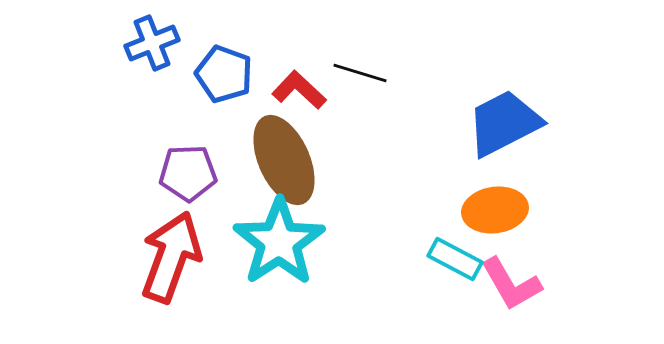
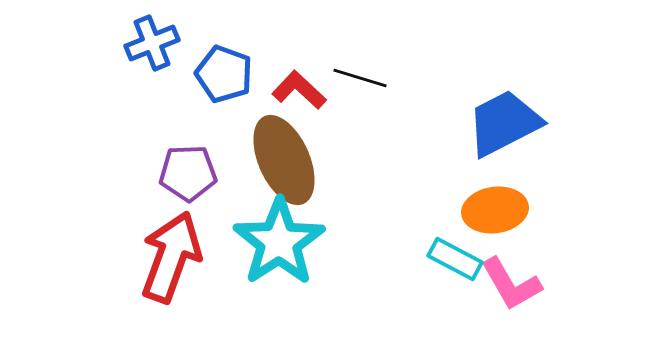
black line: moved 5 px down
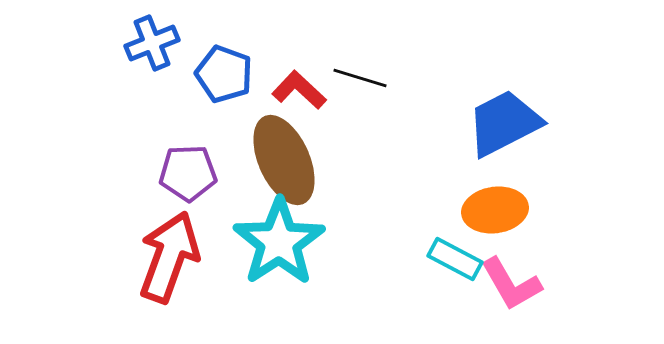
red arrow: moved 2 px left
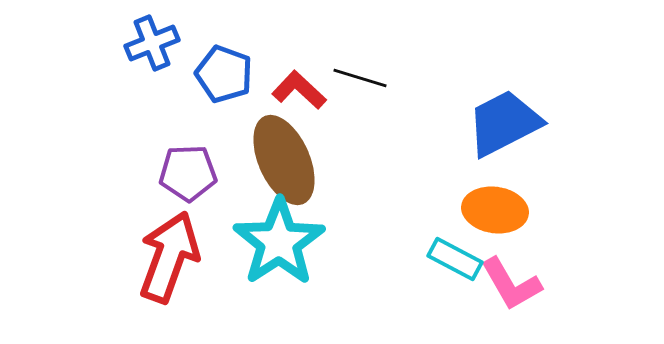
orange ellipse: rotated 16 degrees clockwise
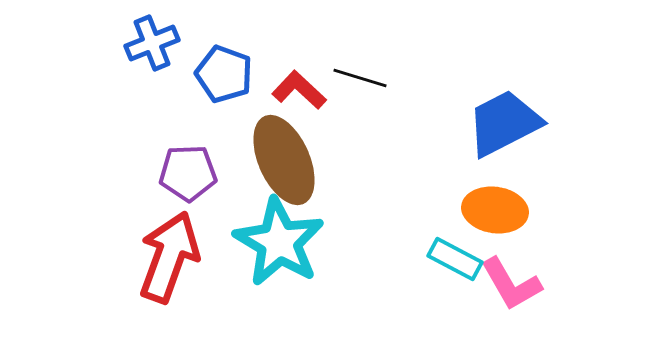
cyan star: rotated 8 degrees counterclockwise
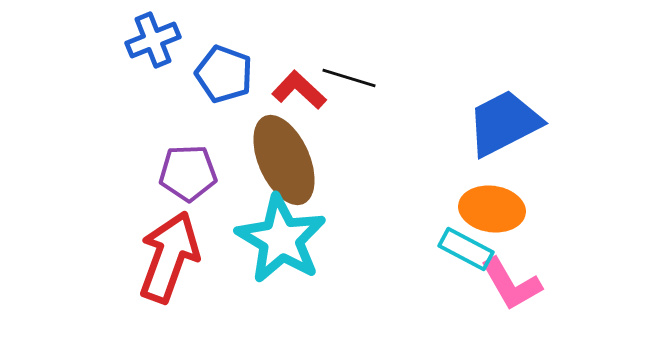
blue cross: moved 1 px right, 3 px up
black line: moved 11 px left
orange ellipse: moved 3 px left, 1 px up
cyan star: moved 2 px right, 3 px up
cyan rectangle: moved 11 px right, 10 px up
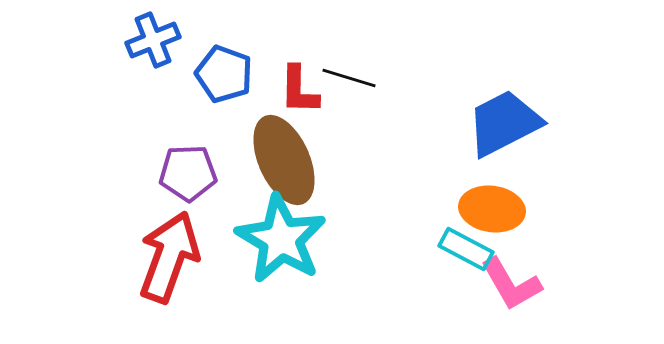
red L-shape: rotated 132 degrees counterclockwise
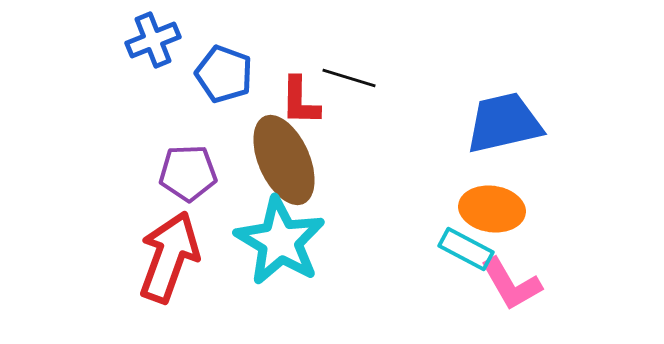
red L-shape: moved 1 px right, 11 px down
blue trapezoid: rotated 14 degrees clockwise
cyan star: moved 1 px left, 2 px down
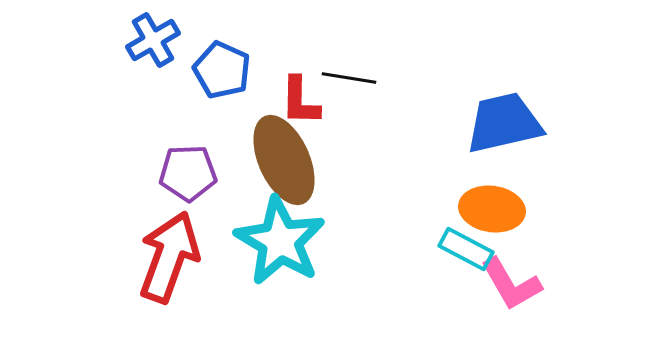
blue cross: rotated 8 degrees counterclockwise
blue pentagon: moved 2 px left, 4 px up; rotated 4 degrees clockwise
black line: rotated 8 degrees counterclockwise
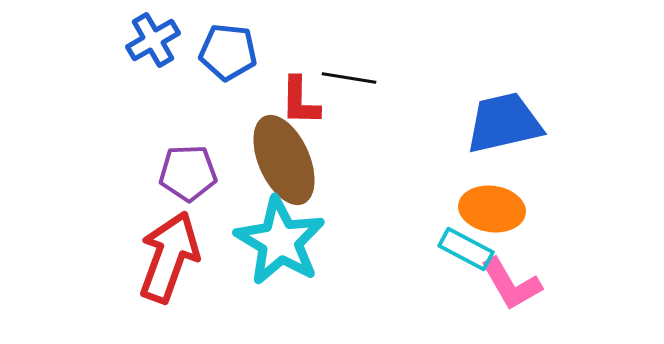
blue pentagon: moved 6 px right, 18 px up; rotated 18 degrees counterclockwise
